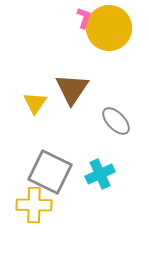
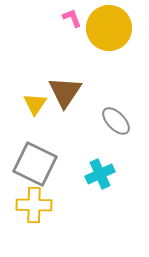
pink L-shape: moved 12 px left; rotated 40 degrees counterclockwise
brown triangle: moved 7 px left, 3 px down
yellow triangle: moved 1 px down
gray square: moved 15 px left, 8 px up
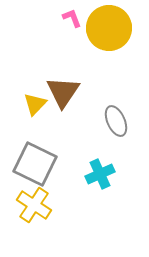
brown triangle: moved 2 px left
yellow triangle: rotated 10 degrees clockwise
gray ellipse: rotated 20 degrees clockwise
yellow cross: rotated 32 degrees clockwise
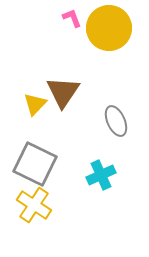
cyan cross: moved 1 px right, 1 px down
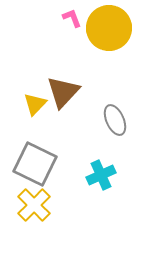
brown triangle: rotated 9 degrees clockwise
gray ellipse: moved 1 px left, 1 px up
yellow cross: rotated 12 degrees clockwise
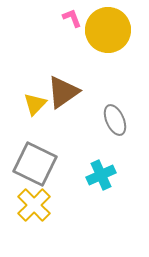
yellow circle: moved 1 px left, 2 px down
brown triangle: rotated 12 degrees clockwise
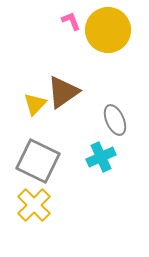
pink L-shape: moved 1 px left, 3 px down
gray square: moved 3 px right, 3 px up
cyan cross: moved 18 px up
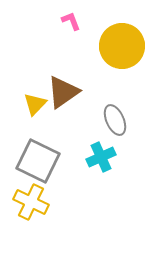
yellow circle: moved 14 px right, 16 px down
yellow cross: moved 3 px left, 3 px up; rotated 20 degrees counterclockwise
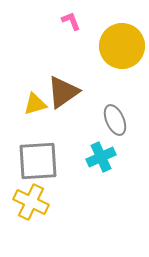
yellow triangle: rotated 30 degrees clockwise
gray square: rotated 30 degrees counterclockwise
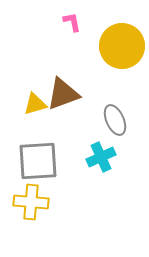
pink L-shape: moved 1 px right, 1 px down; rotated 10 degrees clockwise
brown triangle: moved 2 px down; rotated 15 degrees clockwise
yellow cross: rotated 20 degrees counterclockwise
